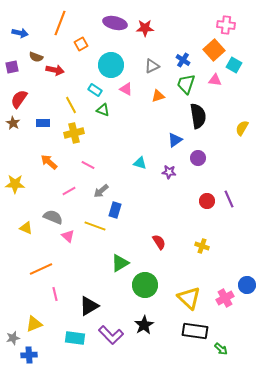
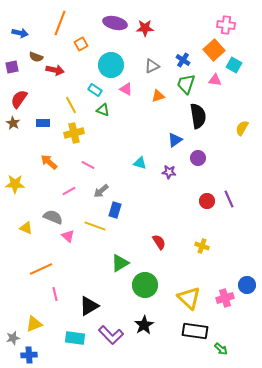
pink cross at (225, 298): rotated 12 degrees clockwise
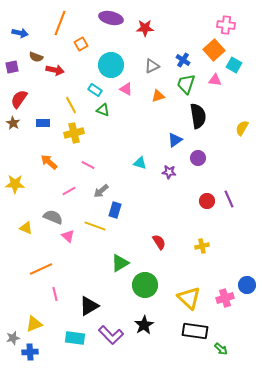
purple ellipse at (115, 23): moved 4 px left, 5 px up
yellow cross at (202, 246): rotated 32 degrees counterclockwise
blue cross at (29, 355): moved 1 px right, 3 px up
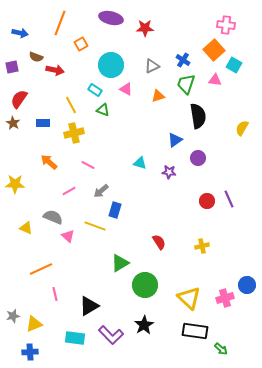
gray star at (13, 338): moved 22 px up
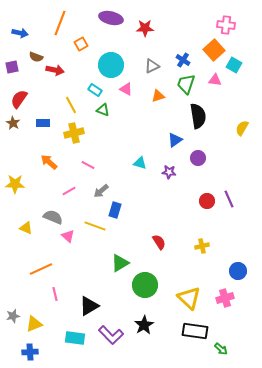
blue circle at (247, 285): moved 9 px left, 14 px up
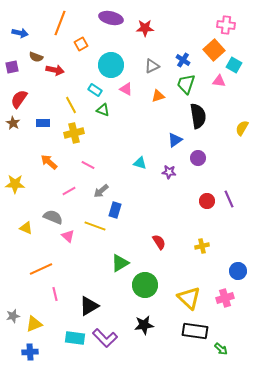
pink triangle at (215, 80): moved 4 px right, 1 px down
black star at (144, 325): rotated 24 degrees clockwise
purple L-shape at (111, 335): moved 6 px left, 3 px down
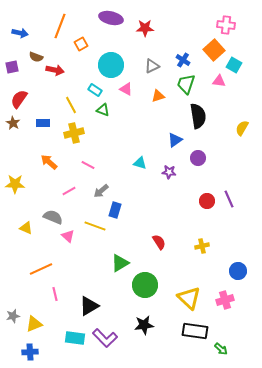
orange line at (60, 23): moved 3 px down
pink cross at (225, 298): moved 2 px down
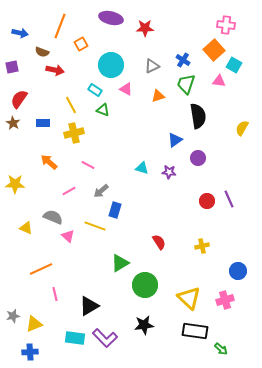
brown semicircle at (36, 57): moved 6 px right, 5 px up
cyan triangle at (140, 163): moved 2 px right, 5 px down
